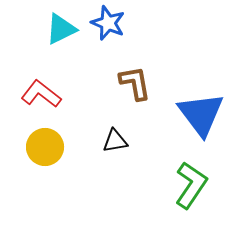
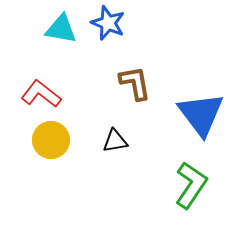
cyan triangle: rotated 36 degrees clockwise
yellow circle: moved 6 px right, 7 px up
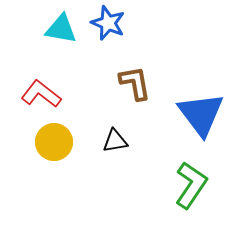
yellow circle: moved 3 px right, 2 px down
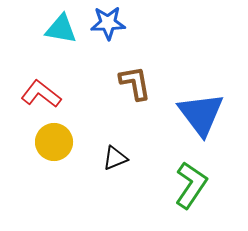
blue star: rotated 24 degrees counterclockwise
black triangle: moved 17 px down; rotated 12 degrees counterclockwise
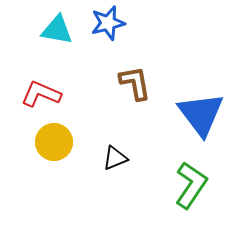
blue star: rotated 12 degrees counterclockwise
cyan triangle: moved 4 px left, 1 px down
red L-shape: rotated 15 degrees counterclockwise
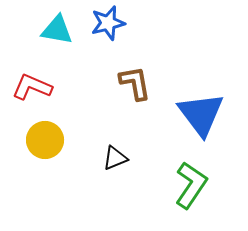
red L-shape: moved 9 px left, 7 px up
yellow circle: moved 9 px left, 2 px up
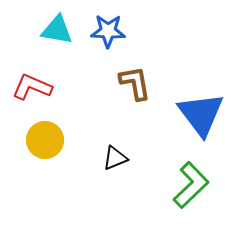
blue star: moved 8 px down; rotated 16 degrees clockwise
green L-shape: rotated 12 degrees clockwise
